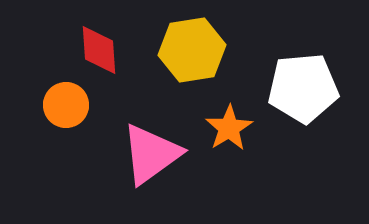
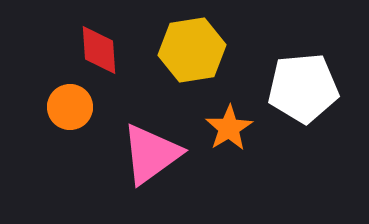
orange circle: moved 4 px right, 2 px down
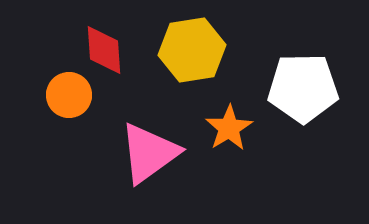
red diamond: moved 5 px right
white pentagon: rotated 4 degrees clockwise
orange circle: moved 1 px left, 12 px up
pink triangle: moved 2 px left, 1 px up
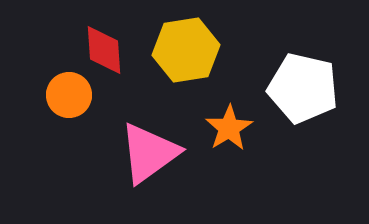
yellow hexagon: moved 6 px left
white pentagon: rotated 14 degrees clockwise
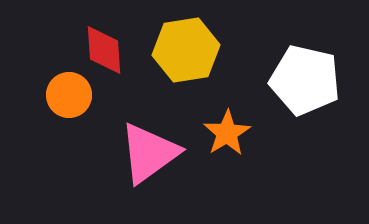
white pentagon: moved 2 px right, 8 px up
orange star: moved 2 px left, 5 px down
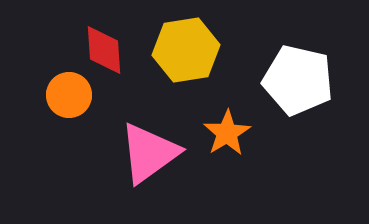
white pentagon: moved 7 px left
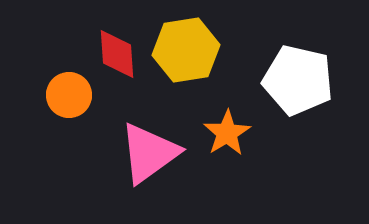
red diamond: moved 13 px right, 4 px down
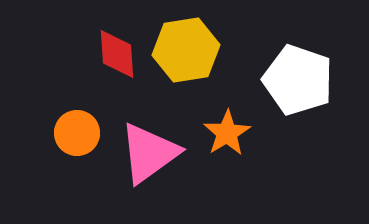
white pentagon: rotated 6 degrees clockwise
orange circle: moved 8 px right, 38 px down
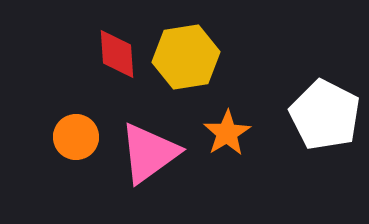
yellow hexagon: moved 7 px down
white pentagon: moved 27 px right, 35 px down; rotated 8 degrees clockwise
orange circle: moved 1 px left, 4 px down
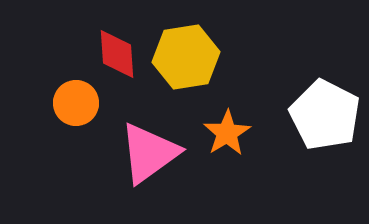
orange circle: moved 34 px up
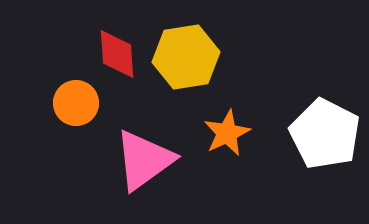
white pentagon: moved 19 px down
orange star: rotated 6 degrees clockwise
pink triangle: moved 5 px left, 7 px down
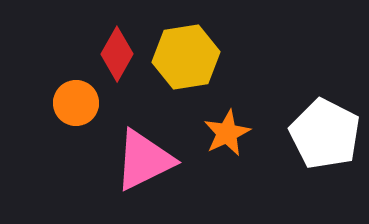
red diamond: rotated 34 degrees clockwise
pink triangle: rotated 10 degrees clockwise
